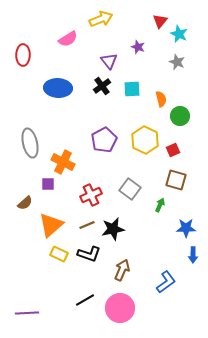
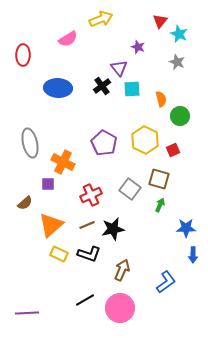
purple triangle: moved 10 px right, 7 px down
purple pentagon: moved 3 px down; rotated 15 degrees counterclockwise
brown square: moved 17 px left, 1 px up
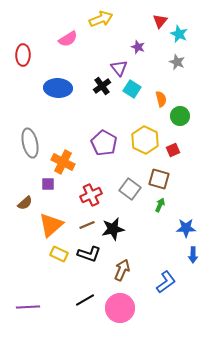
cyan square: rotated 36 degrees clockwise
purple line: moved 1 px right, 6 px up
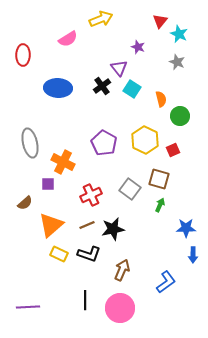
black line: rotated 60 degrees counterclockwise
